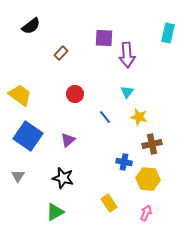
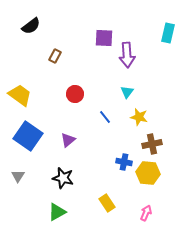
brown rectangle: moved 6 px left, 3 px down; rotated 16 degrees counterclockwise
yellow hexagon: moved 6 px up
yellow rectangle: moved 2 px left
green triangle: moved 2 px right
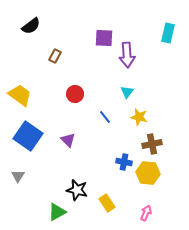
purple triangle: rotated 35 degrees counterclockwise
black star: moved 14 px right, 12 px down
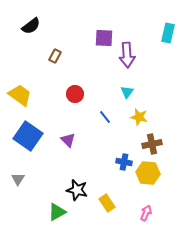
gray triangle: moved 3 px down
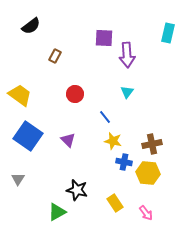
yellow star: moved 26 px left, 24 px down
yellow rectangle: moved 8 px right
pink arrow: rotated 119 degrees clockwise
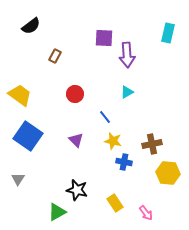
cyan triangle: rotated 24 degrees clockwise
purple triangle: moved 8 px right
yellow hexagon: moved 20 px right
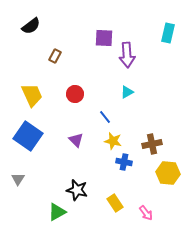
yellow trapezoid: moved 12 px right; rotated 30 degrees clockwise
